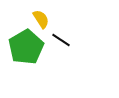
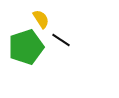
green pentagon: rotated 12 degrees clockwise
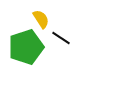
black line: moved 2 px up
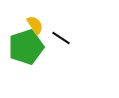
yellow semicircle: moved 6 px left, 6 px down
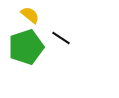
yellow semicircle: moved 5 px left, 10 px up; rotated 18 degrees counterclockwise
